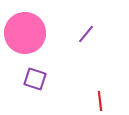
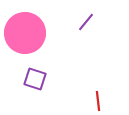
purple line: moved 12 px up
red line: moved 2 px left
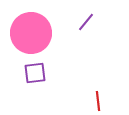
pink circle: moved 6 px right
purple square: moved 6 px up; rotated 25 degrees counterclockwise
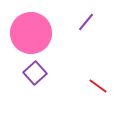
purple square: rotated 35 degrees counterclockwise
red line: moved 15 px up; rotated 48 degrees counterclockwise
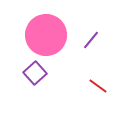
purple line: moved 5 px right, 18 px down
pink circle: moved 15 px right, 2 px down
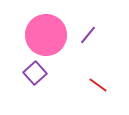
purple line: moved 3 px left, 5 px up
red line: moved 1 px up
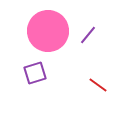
pink circle: moved 2 px right, 4 px up
purple square: rotated 25 degrees clockwise
